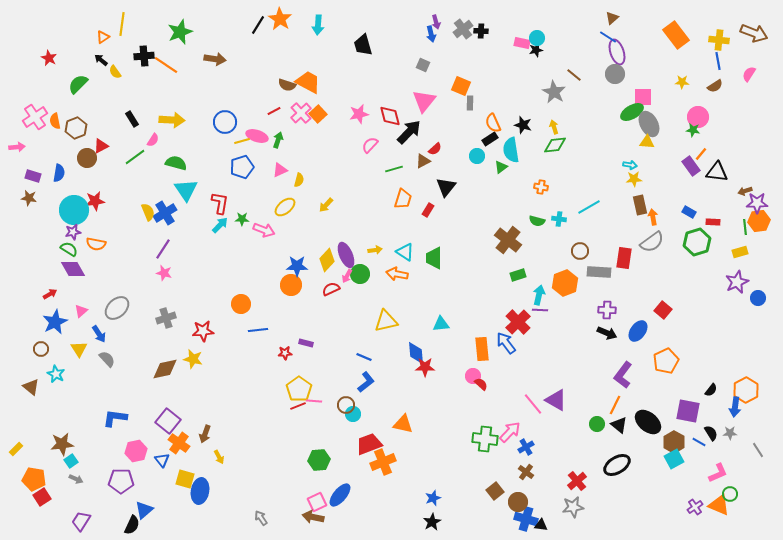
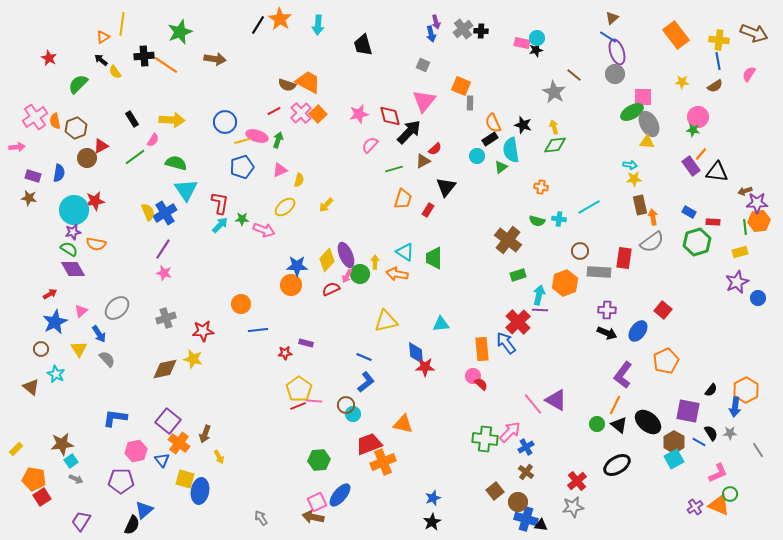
yellow arrow at (375, 250): moved 12 px down; rotated 80 degrees counterclockwise
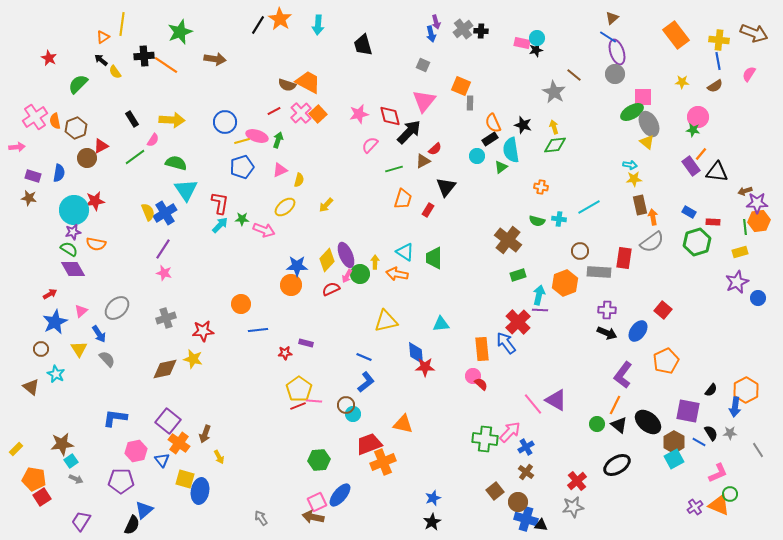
yellow triangle at (647, 142): rotated 35 degrees clockwise
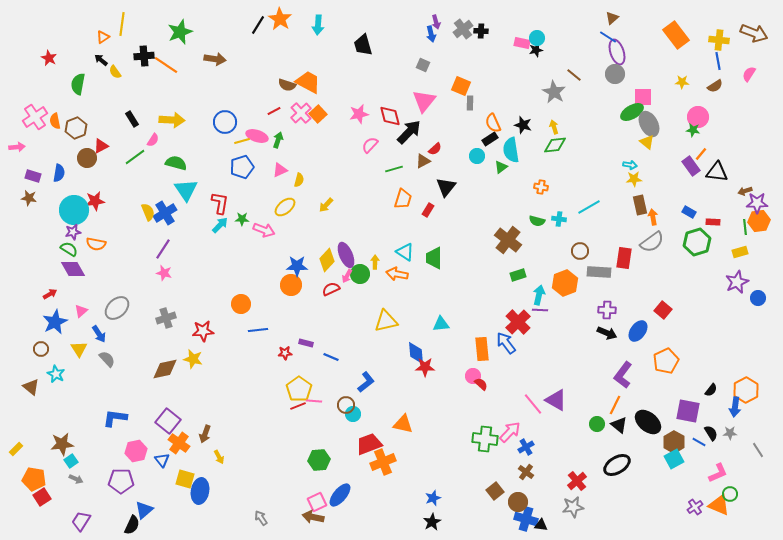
green semicircle at (78, 84): rotated 35 degrees counterclockwise
blue line at (364, 357): moved 33 px left
